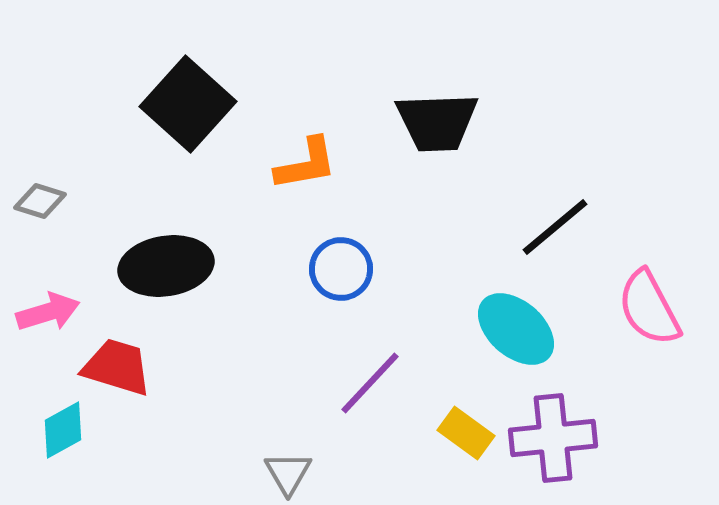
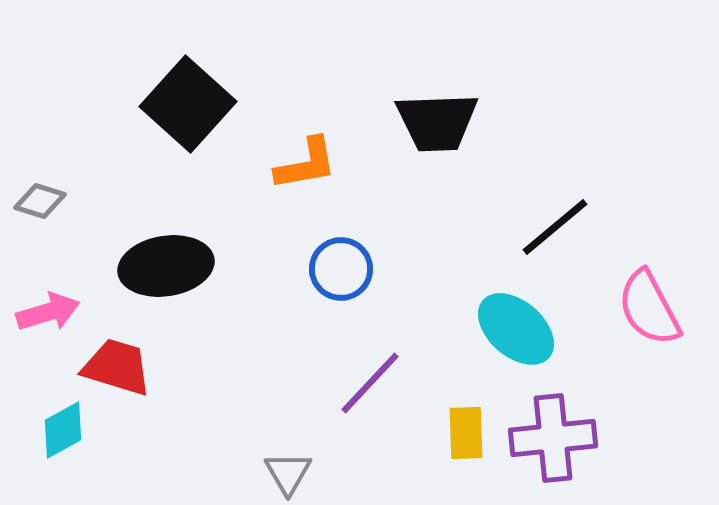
yellow rectangle: rotated 52 degrees clockwise
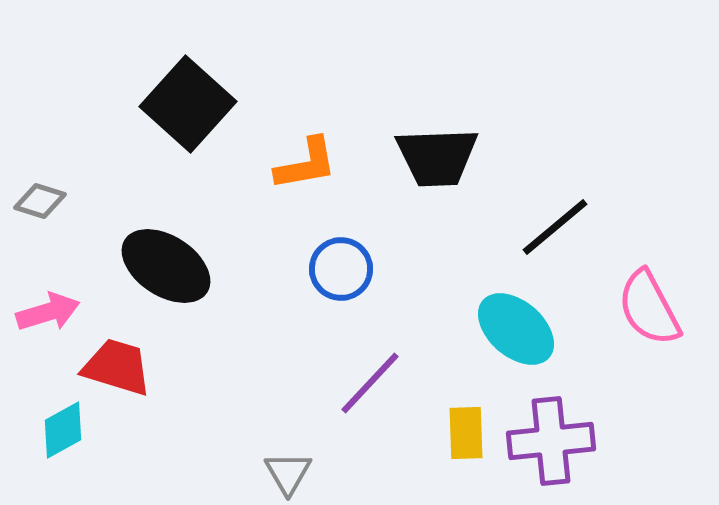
black trapezoid: moved 35 px down
black ellipse: rotated 42 degrees clockwise
purple cross: moved 2 px left, 3 px down
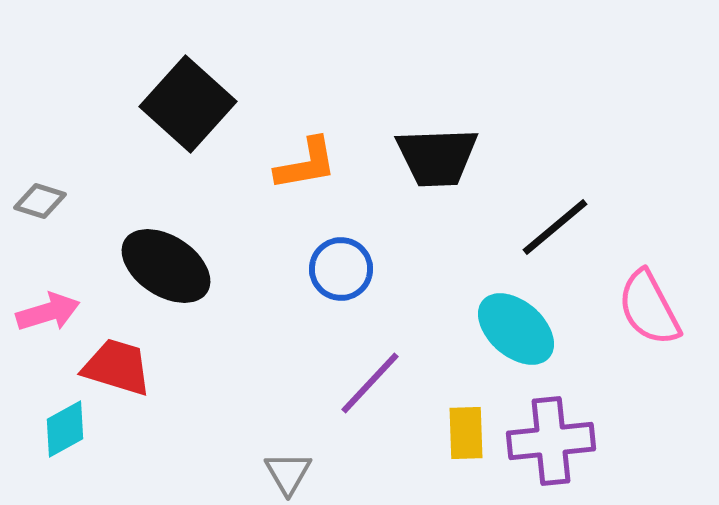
cyan diamond: moved 2 px right, 1 px up
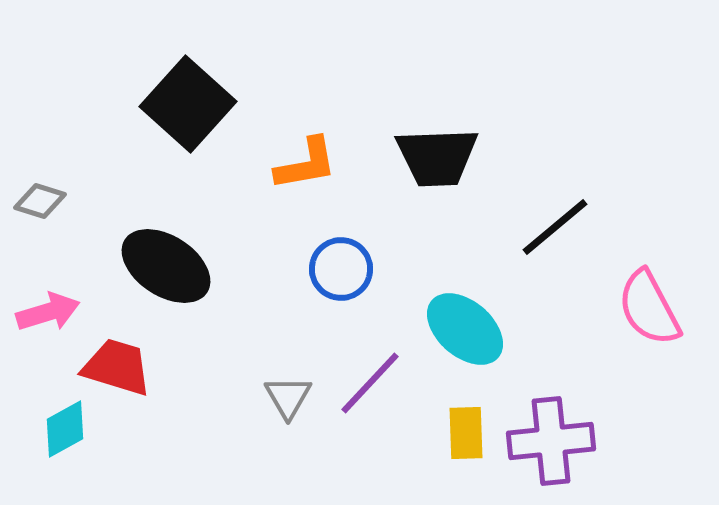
cyan ellipse: moved 51 px left
gray triangle: moved 76 px up
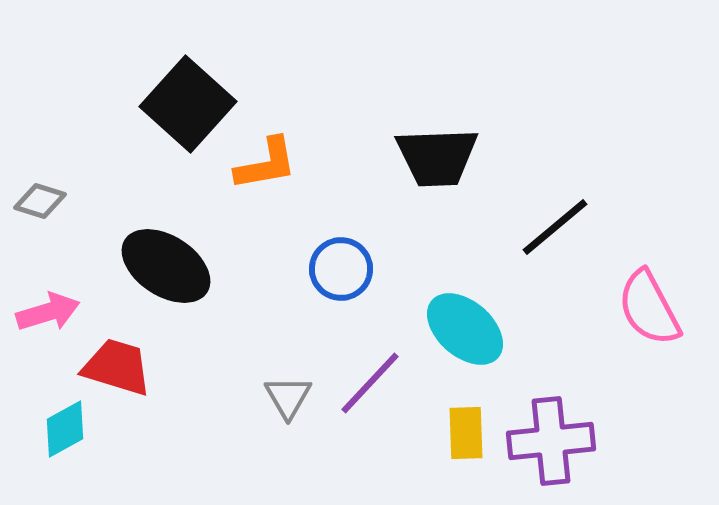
orange L-shape: moved 40 px left
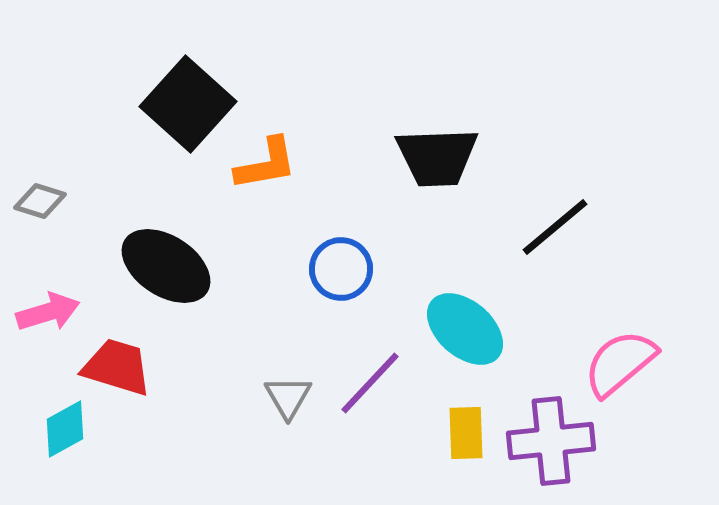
pink semicircle: moved 29 px left, 55 px down; rotated 78 degrees clockwise
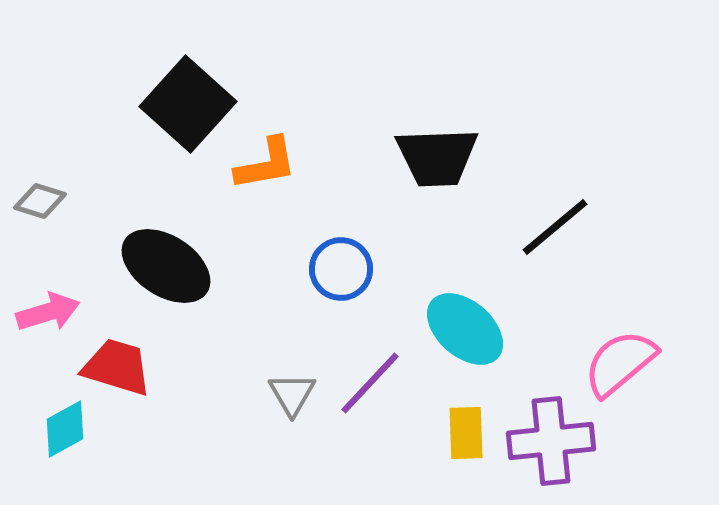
gray triangle: moved 4 px right, 3 px up
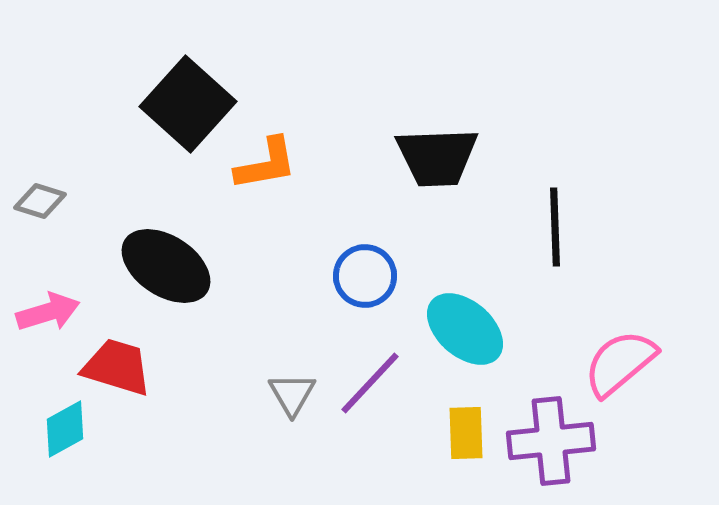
black line: rotated 52 degrees counterclockwise
blue circle: moved 24 px right, 7 px down
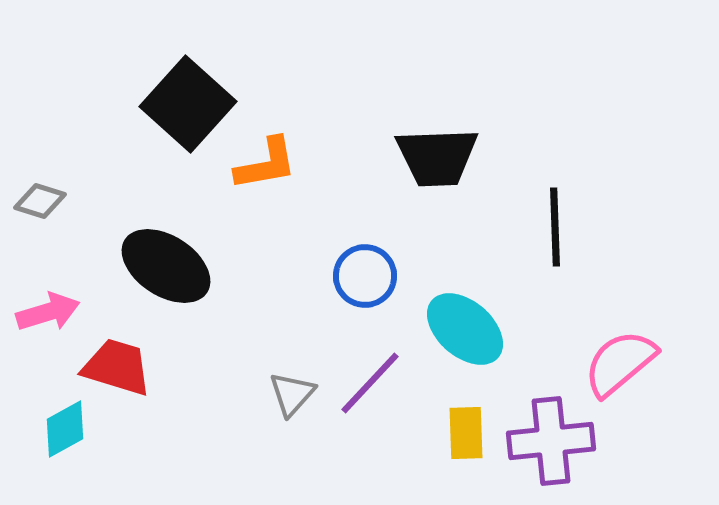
gray triangle: rotated 12 degrees clockwise
